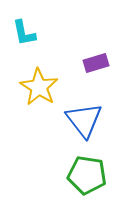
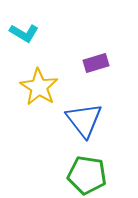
cyan L-shape: rotated 48 degrees counterclockwise
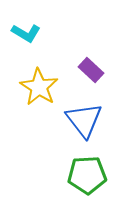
cyan L-shape: moved 2 px right
purple rectangle: moved 5 px left, 7 px down; rotated 60 degrees clockwise
green pentagon: rotated 12 degrees counterclockwise
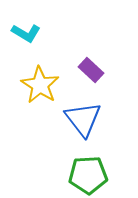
yellow star: moved 1 px right, 2 px up
blue triangle: moved 1 px left, 1 px up
green pentagon: moved 1 px right
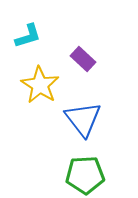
cyan L-shape: moved 2 px right, 3 px down; rotated 48 degrees counterclockwise
purple rectangle: moved 8 px left, 11 px up
green pentagon: moved 3 px left
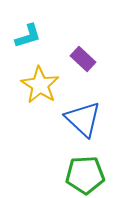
blue triangle: rotated 9 degrees counterclockwise
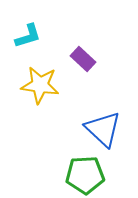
yellow star: rotated 24 degrees counterclockwise
blue triangle: moved 20 px right, 10 px down
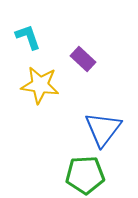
cyan L-shape: moved 1 px down; rotated 92 degrees counterclockwise
blue triangle: rotated 24 degrees clockwise
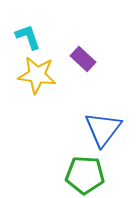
yellow star: moved 3 px left, 10 px up
green pentagon: rotated 6 degrees clockwise
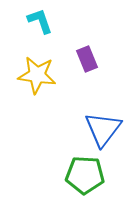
cyan L-shape: moved 12 px right, 16 px up
purple rectangle: moved 4 px right; rotated 25 degrees clockwise
